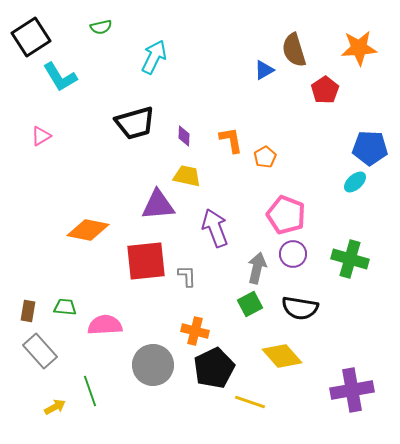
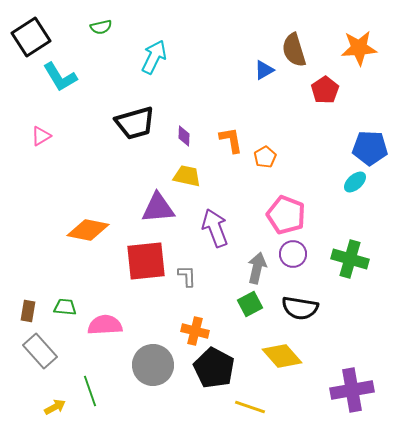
purple triangle: moved 3 px down
black pentagon: rotated 18 degrees counterclockwise
yellow line: moved 5 px down
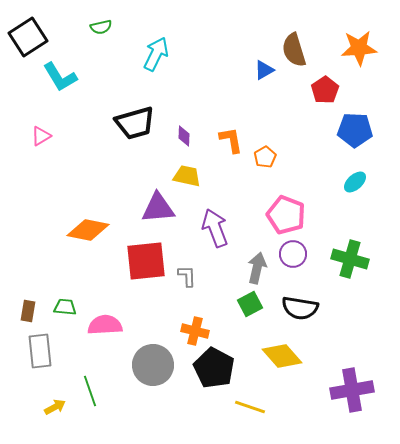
black square: moved 3 px left
cyan arrow: moved 2 px right, 3 px up
blue pentagon: moved 15 px left, 18 px up
gray rectangle: rotated 36 degrees clockwise
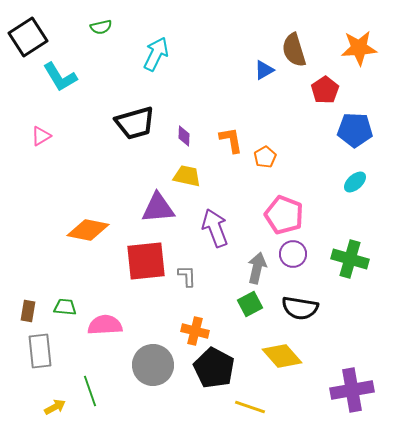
pink pentagon: moved 2 px left
